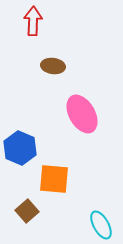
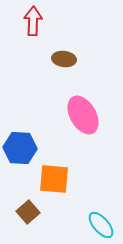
brown ellipse: moved 11 px right, 7 px up
pink ellipse: moved 1 px right, 1 px down
blue hexagon: rotated 20 degrees counterclockwise
brown square: moved 1 px right, 1 px down
cyan ellipse: rotated 12 degrees counterclockwise
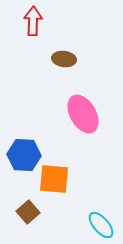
pink ellipse: moved 1 px up
blue hexagon: moved 4 px right, 7 px down
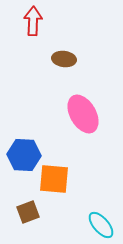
brown square: rotated 20 degrees clockwise
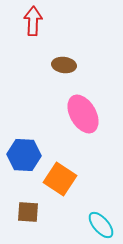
brown ellipse: moved 6 px down
orange square: moved 6 px right; rotated 28 degrees clockwise
brown square: rotated 25 degrees clockwise
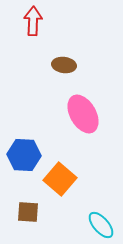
orange square: rotated 8 degrees clockwise
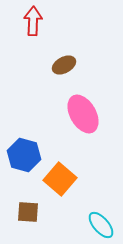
brown ellipse: rotated 35 degrees counterclockwise
blue hexagon: rotated 12 degrees clockwise
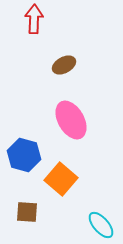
red arrow: moved 1 px right, 2 px up
pink ellipse: moved 12 px left, 6 px down
orange square: moved 1 px right
brown square: moved 1 px left
